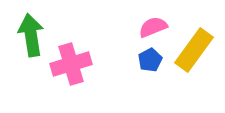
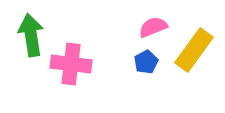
blue pentagon: moved 4 px left, 2 px down
pink cross: rotated 24 degrees clockwise
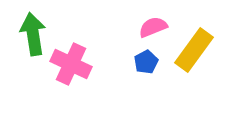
green arrow: moved 2 px right, 1 px up
pink cross: rotated 18 degrees clockwise
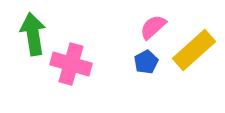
pink semicircle: rotated 20 degrees counterclockwise
yellow rectangle: rotated 12 degrees clockwise
pink cross: rotated 9 degrees counterclockwise
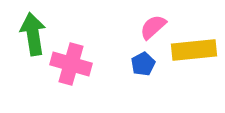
yellow rectangle: rotated 36 degrees clockwise
blue pentagon: moved 3 px left, 2 px down
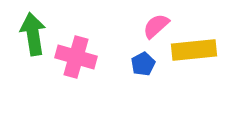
pink semicircle: moved 3 px right, 1 px up
pink cross: moved 5 px right, 7 px up
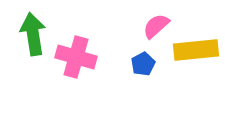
yellow rectangle: moved 2 px right
